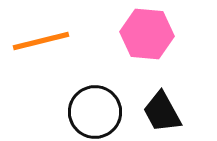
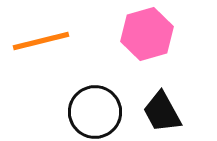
pink hexagon: rotated 21 degrees counterclockwise
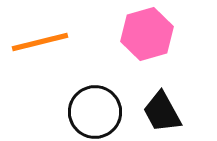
orange line: moved 1 px left, 1 px down
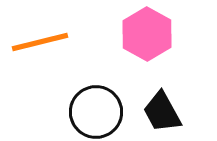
pink hexagon: rotated 15 degrees counterclockwise
black circle: moved 1 px right
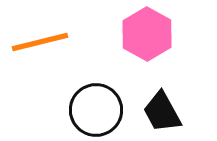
black circle: moved 2 px up
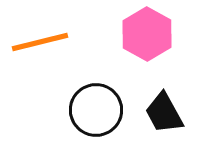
black trapezoid: moved 2 px right, 1 px down
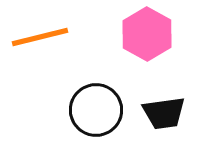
orange line: moved 5 px up
black trapezoid: rotated 69 degrees counterclockwise
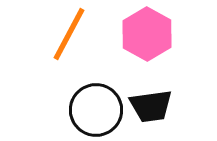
orange line: moved 29 px right, 3 px up; rotated 48 degrees counterclockwise
black trapezoid: moved 13 px left, 7 px up
